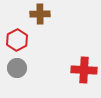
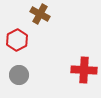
brown cross: rotated 30 degrees clockwise
gray circle: moved 2 px right, 7 px down
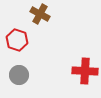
red hexagon: rotated 15 degrees counterclockwise
red cross: moved 1 px right, 1 px down
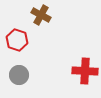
brown cross: moved 1 px right, 1 px down
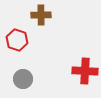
brown cross: rotated 30 degrees counterclockwise
gray circle: moved 4 px right, 4 px down
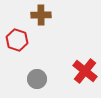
red cross: rotated 35 degrees clockwise
gray circle: moved 14 px right
